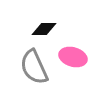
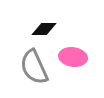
pink ellipse: rotated 8 degrees counterclockwise
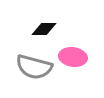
gray semicircle: rotated 51 degrees counterclockwise
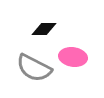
gray semicircle: moved 1 px down; rotated 12 degrees clockwise
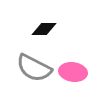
pink ellipse: moved 15 px down
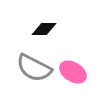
pink ellipse: rotated 24 degrees clockwise
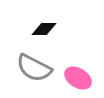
pink ellipse: moved 5 px right, 6 px down
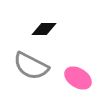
gray semicircle: moved 3 px left, 2 px up
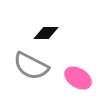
black diamond: moved 2 px right, 4 px down
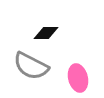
pink ellipse: rotated 44 degrees clockwise
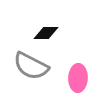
pink ellipse: rotated 16 degrees clockwise
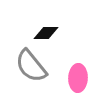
gray semicircle: rotated 24 degrees clockwise
